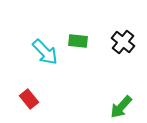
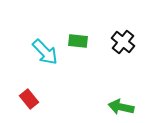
green arrow: rotated 60 degrees clockwise
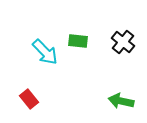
green arrow: moved 6 px up
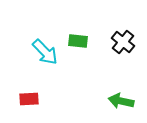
red rectangle: rotated 54 degrees counterclockwise
